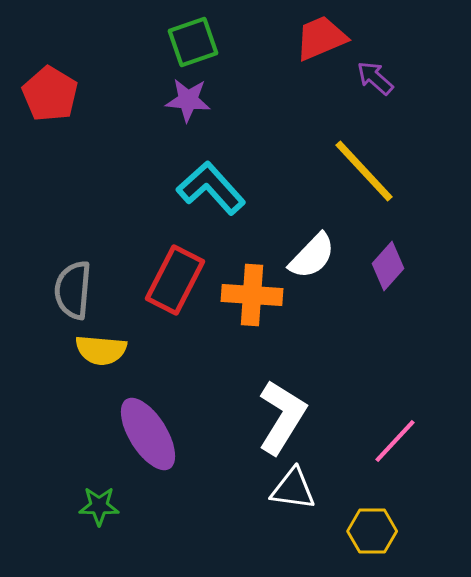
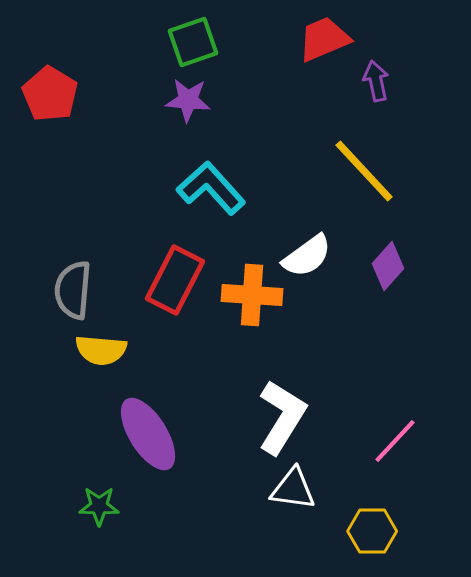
red trapezoid: moved 3 px right, 1 px down
purple arrow: moved 1 px right, 3 px down; rotated 36 degrees clockwise
white semicircle: moved 5 px left; rotated 10 degrees clockwise
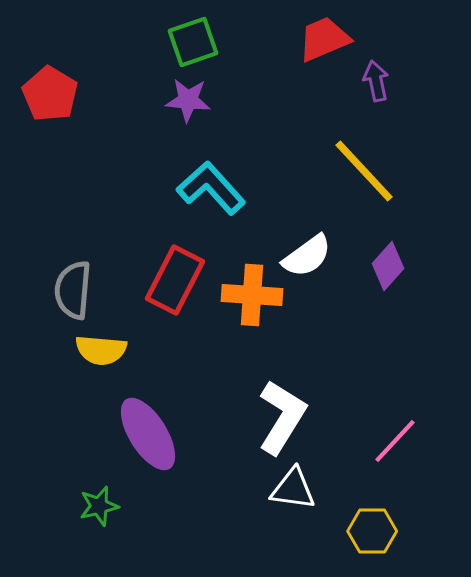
green star: rotated 15 degrees counterclockwise
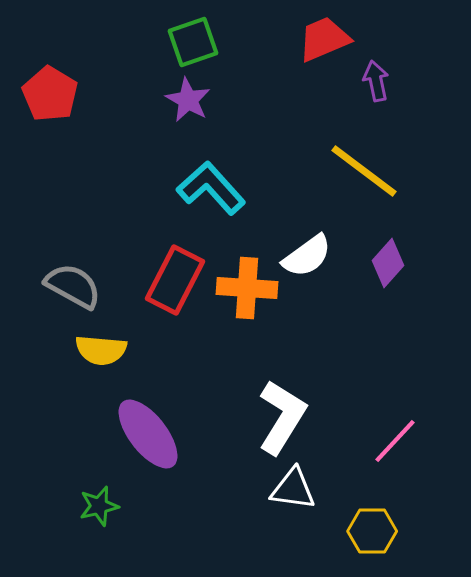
purple star: rotated 24 degrees clockwise
yellow line: rotated 10 degrees counterclockwise
purple diamond: moved 3 px up
gray semicircle: moved 4 px up; rotated 114 degrees clockwise
orange cross: moved 5 px left, 7 px up
purple ellipse: rotated 6 degrees counterclockwise
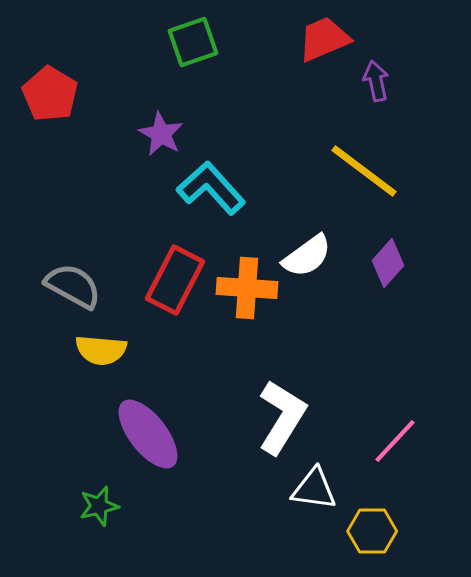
purple star: moved 27 px left, 34 px down
white triangle: moved 21 px right
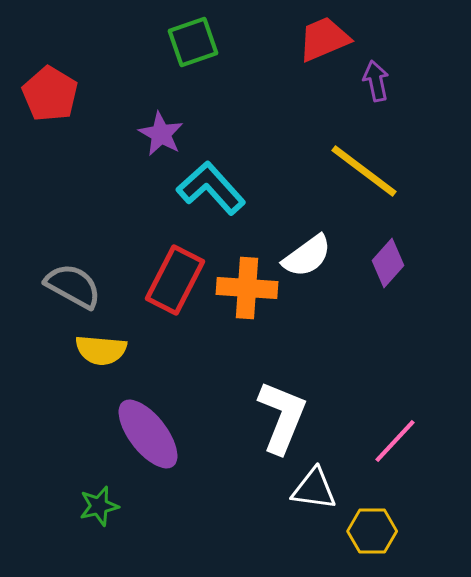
white L-shape: rotated 10 degrees counterclockwise
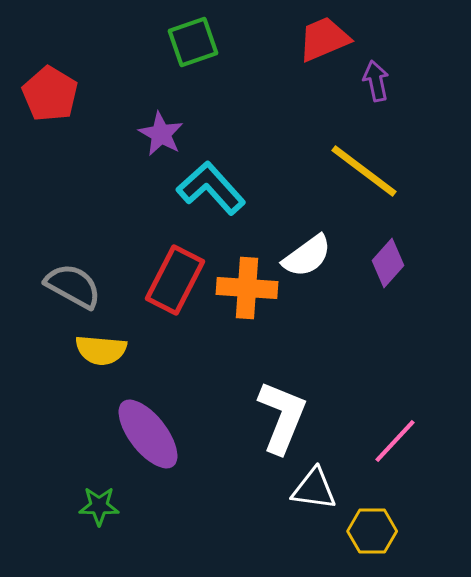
green star: rotated 15 degrees clockwise
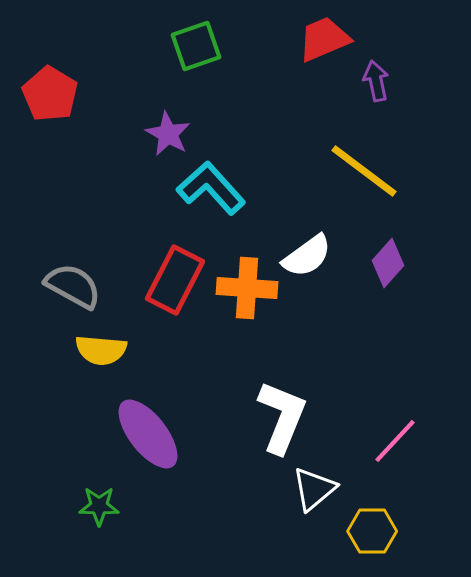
green square: moved 3 px right, 4 px down
purple star: moved 7 px right
white triangle: rotated 48 degrees counterclockwise
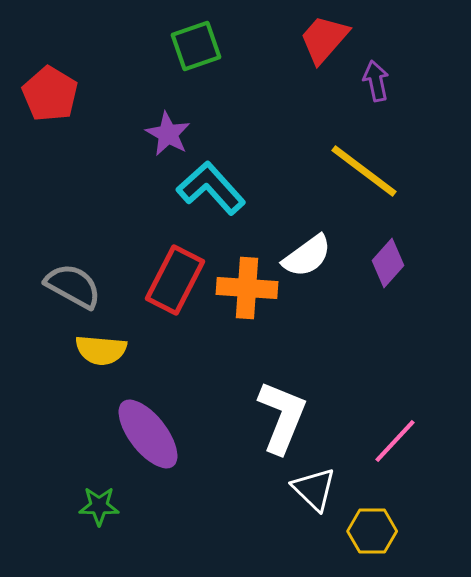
red trapezoid: rotated 26 degrees counterclockwise
white triangle: rotated 36 degrees counterclockwise
